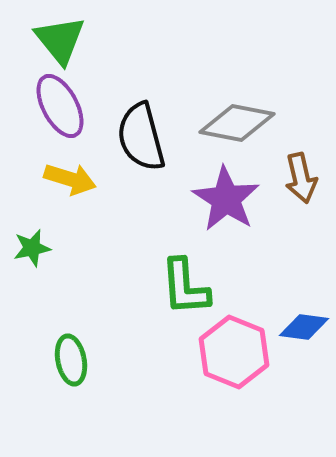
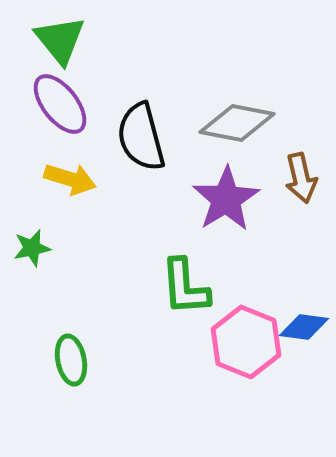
purple ellipse: moved 2 px up; rotated 10 degrees counterclockwise
purple star: rotated 8 degrees clockwise
pink hexagon: moved 12 px right, 10 px up
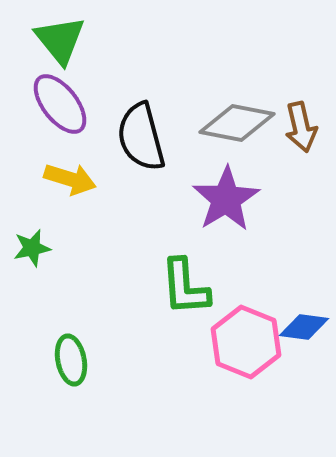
brown arrow: moved 51 px up
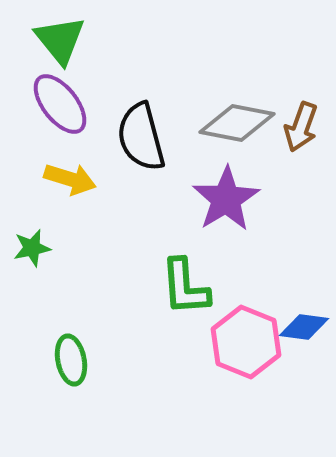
brown arrow: rotated 33 degrees clockwise
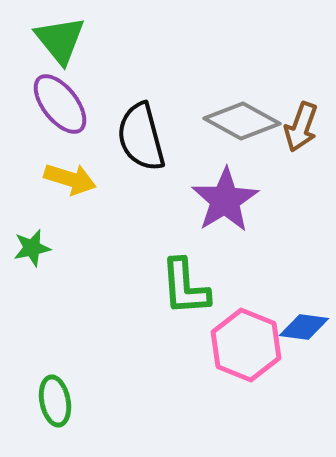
gray diamond: moved 5 px right, 2 px up; rotated 18 degrees clockwise
purple star: moved 1 px left, 1 px down
pink hexagon: moved 3 px down
green ellipse: moved 16 px left, 41 px down
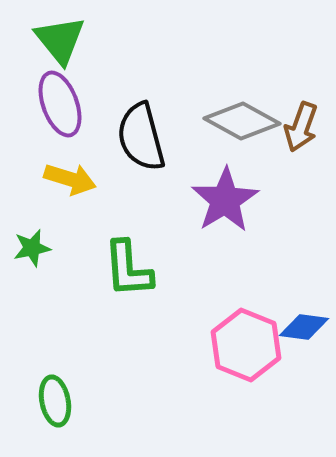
purple ellipse: rotated 18 degrees clockwise
green L-shape: moved 57 px left, 18 px up
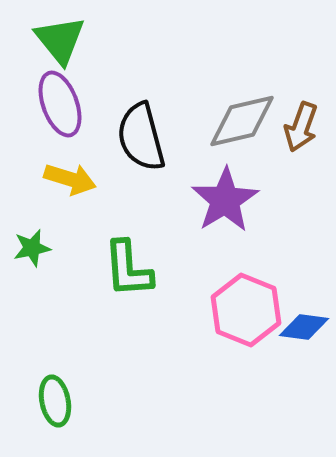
gray diamond: rotated 42 degrees counterclockwise
pink hexagon: moved 35 px up
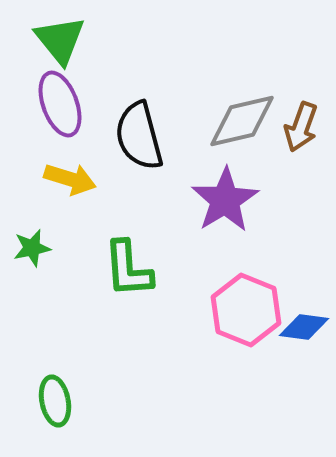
black semicircle: moved 2 px left, 1 px up
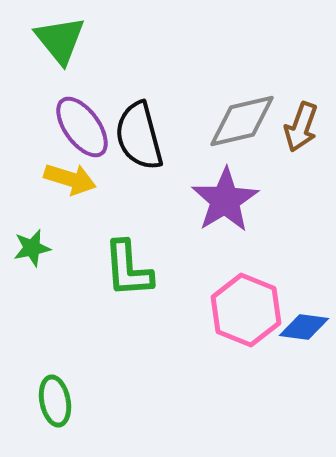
purple ellipse: moved 22 px right, 23 px down; rotated 16 degrees counterclockwise
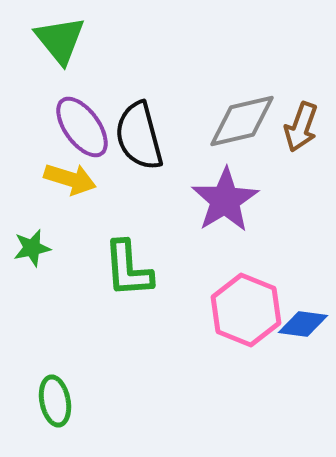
blue diamond: moved 1 px left, 3 px up
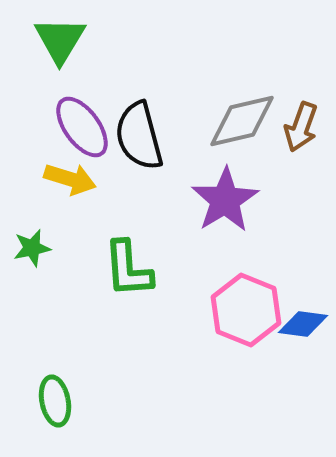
green triangle: rotated 10 degrees clockwise
